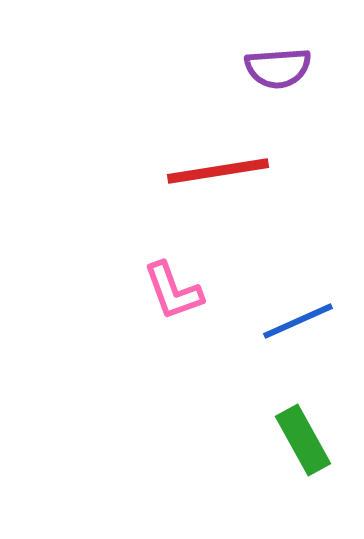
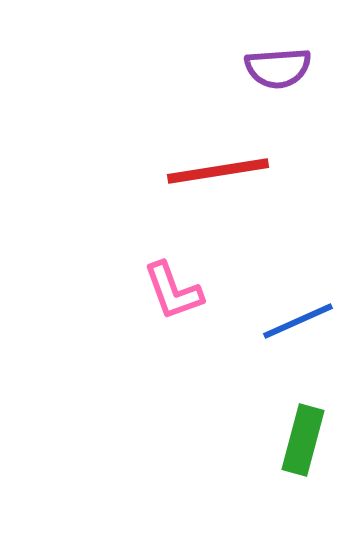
green rectangle: rotated 44 degrees clockwise
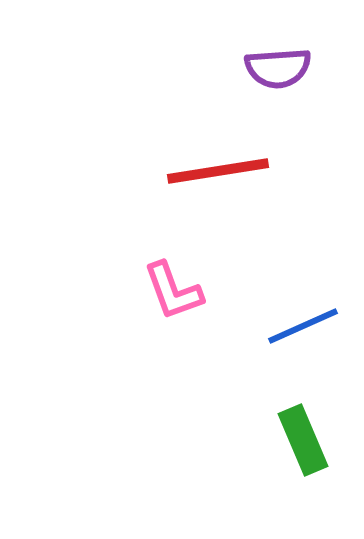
blue line: moved 5 px right, 5 px down
green rectangle: rotated 38 degrees counterclockwise
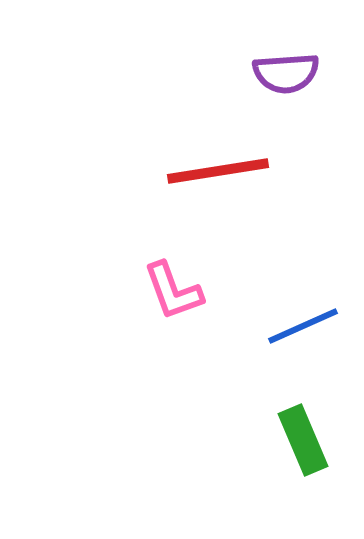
purple semicircle: moved 8 px right, 5 px down
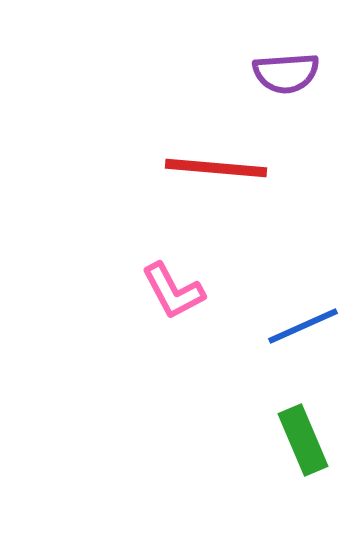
red line: moved 2 px left, 3 px up; rotated 14 degrees clockwise
pink L-shape: rotated 8 degrees counterclockwise
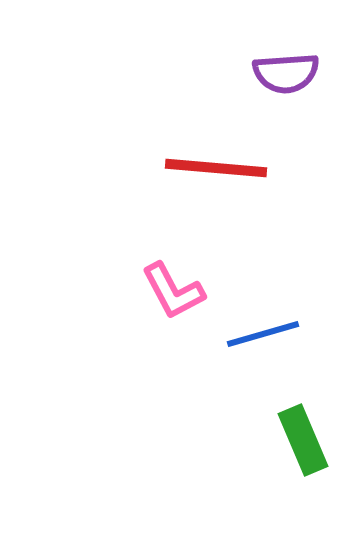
blue line: moved 40 px left, 8 px down; rotated 8 degrees clockwise
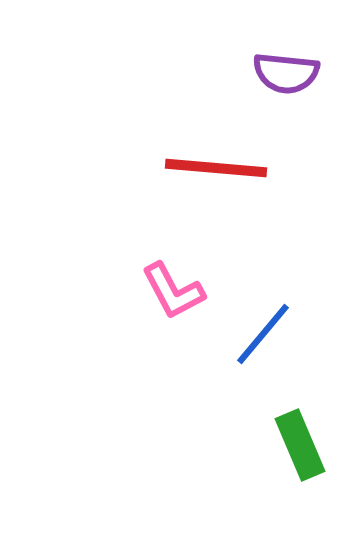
purple semicircle: rotated 10 degrees clockwise
blue line: rotated 34 degrees counterclockwise
green rectangle: moved 3 px left, 5 px down
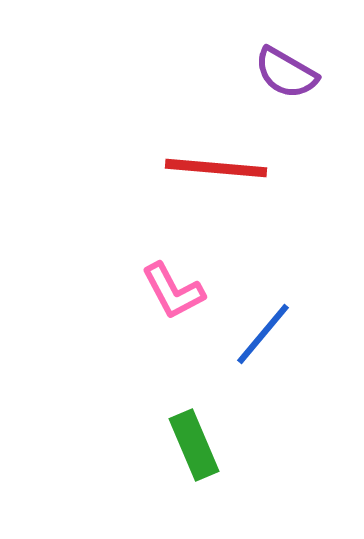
purple semicircle: rotated 24 degrees clockwise
green rectangle: moved 106 px left
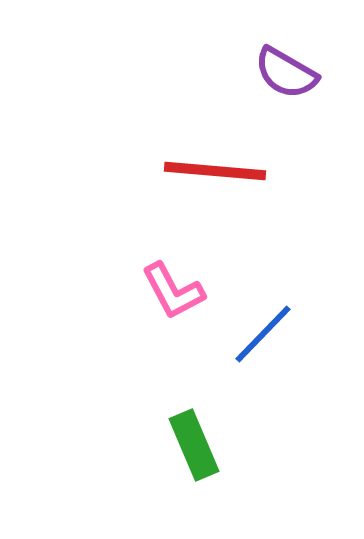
red line: moved 1 px left, 3 px down
blue line: rotated 4 degrees clockwise
